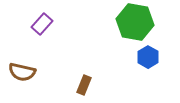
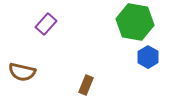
purple rectangle: moved 4 px right
brown rectangle: moved 2 px right
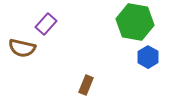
brown semicircle: moved 24 px up
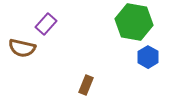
green hexagon: moved 1 px left
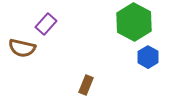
green hexagon: rotated 18 degrees clockwise
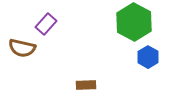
brown rectangle: rotated 66 degrees clockwise
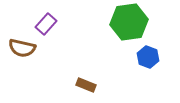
green hexagon: moved 5 px left; rotated 24 degrees clockwise
blue hexagon: rotated 10 degrees counterclockwise
brown rectangle: rotated 24 degrees clockwise
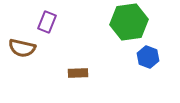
purple rectangle: moved 1 px right, 2 px up; rotated 20 degrees counterclockwise
brown rectangle: moved 8 px left, 12 px up; rotated 24 degrees counterclockwise
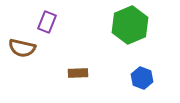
green hexagon: moved 1 px right, 3 px down; rotated 15 degrees counterclockwise
blue hexagon: moved 6 px left, 21 px down
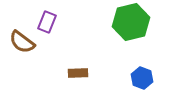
green hexagon: moved 1 px right, 3 px up; rotated 9 degrees clockwise
brown semicircle: moved 6 px up; rotated 24 degrees clockwise
